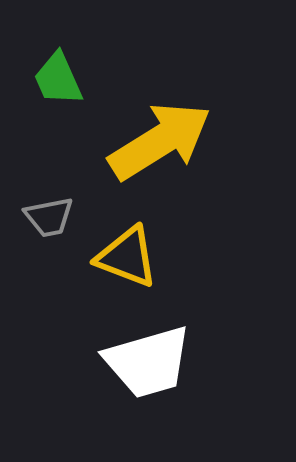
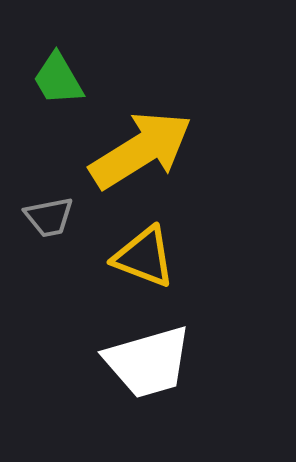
green trapezoid: rotated 6 degrees counterclockwise
yellow arrow: moved 19 px left, 9 px down
yellow triangle: moved 17 px right
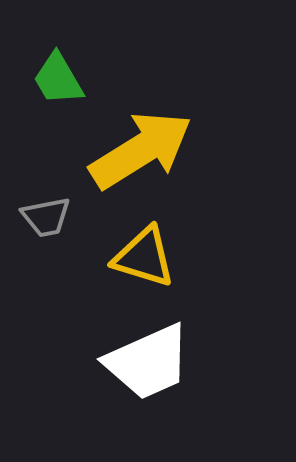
gray trapezoid: moved 3 px left
yellow triangle: rotated 4 degrees counterclockwise
white trapezoid: rotated 8 degrees counterclockwise
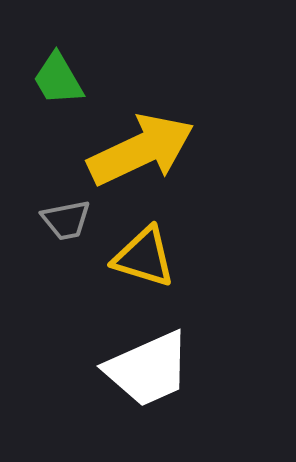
yellow arrow: rotated 7 degrees clockwise
gray trapezoid: moved 20 px right, 3 px down
white trapezoid: moved 7 px down
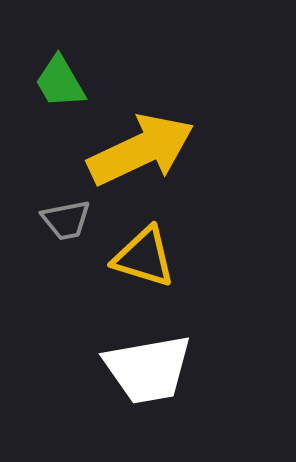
green trapezoid: moved 2 px right, 3 px down
white trapezoid: rotated 14 degrees clockwise
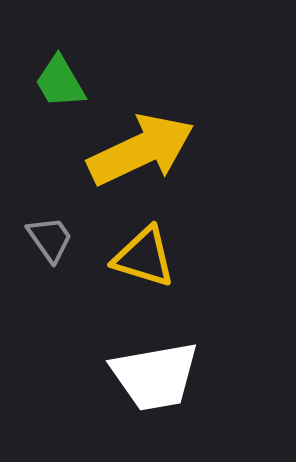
gray trapezoid: moved 16 px left, 19 px down; rotated 114 degrees counterclockwise
white trapezoid: moved 7 px right, 7 px down
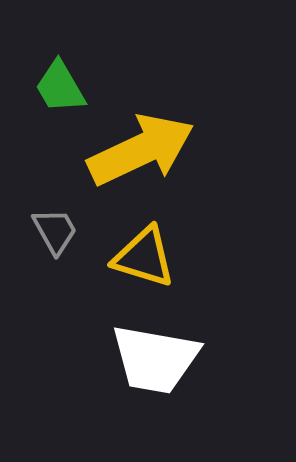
green trapezoid: moved 5 px down
gray trapezoid: moved 5 px right, 8 px up; rotated 6 degrees clockwise
white trapezoid: moved 17 px up; rotated 20 degrees clockwise
